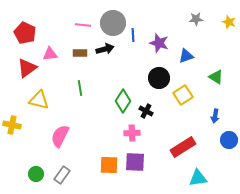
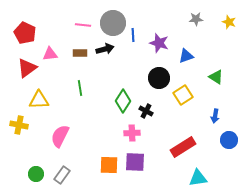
yellow triangle: rotated 15 degrees counterclockwise
yellow cross: moved 7 px right
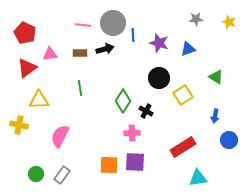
blue triangle: moved 2 px right, 7 px up
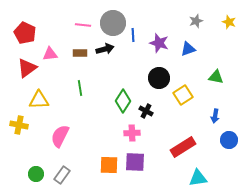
gray star: moved 2 px down; rotated 16 degrees counterclockwise
green triangle: rotated 21 degrees counterclockwise
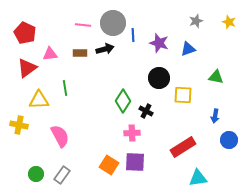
green line: moved 15 px left
yellow square: rotated 36 degrees clockwise
pink semicircle: rotated 125 degrees clockwise
orange square: rotated 30 degrees clockwise
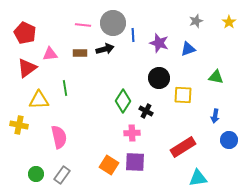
yellow star: rotated 16 degrees clockwise
pink semicircle: moved 1 px left, 1 px down; rotated 15 degrees clockwise
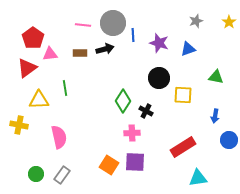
red pentagon: moved 8 px right, 5 px down; rotated 10 degrees clockwise
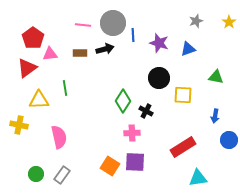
orange square: moved 1 px right, 1 px down
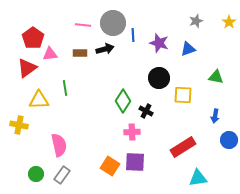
pink cross: moved 1 px up
pink semicircle: moved 8 px down
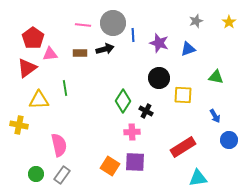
blue arrow: rotated 40 degrees counterclockwise
